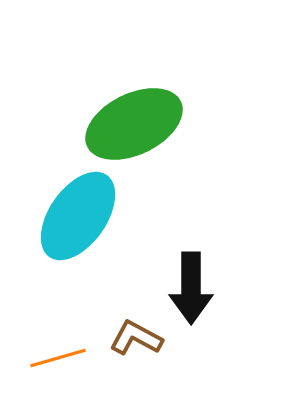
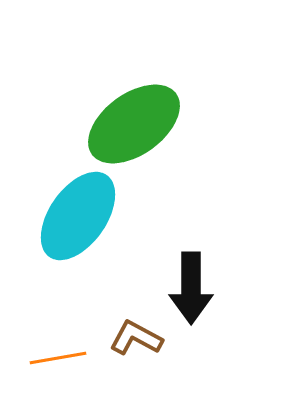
green ellipse: rotated 10 degrees counterclockwise
orange line: rotated 6 degrees clockwise
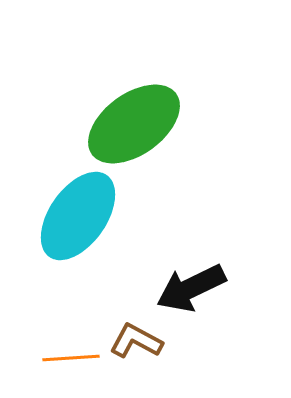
black arrow: rotated 64 degrees clockwise
brown L-shape: moved 3 px down
orange line: moved 13 px right; rotated 6 degrees clockwise
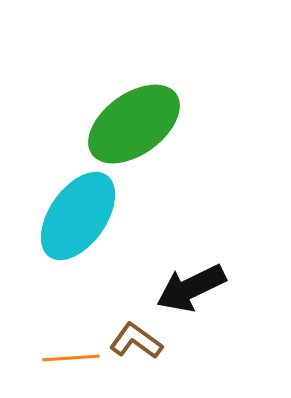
brown L-shape: rotated 8 degrees clockwise
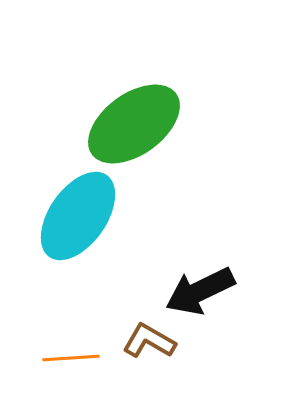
black arrow: moved 9 px right, 3 px down
brown L-shape: moved 13 px right; rotated 6 degrees counterclockwise
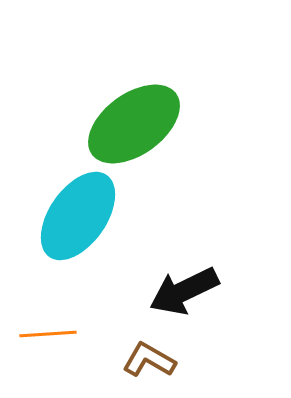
black arrow: moved 16 px left
brown L-shape: moved 19 px down
orange line: moved 23 px left, 24 px up
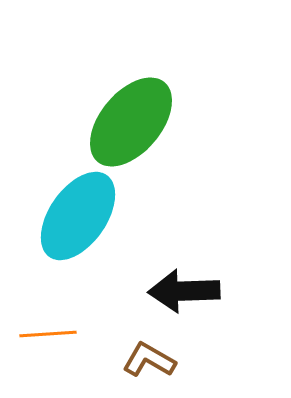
green ellipse: moved 3 px left, 2 px up; rotated 14 degrees counterclockwise
black arrow: rotated 24 degrees clockwise
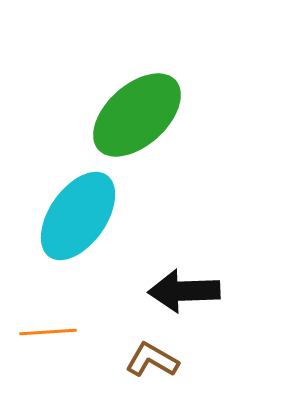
green ellipse: moved 6 px right, 7 px up; rotated 8 degrees clockwise
orange line: moved 2 px up
brown L-shape: moved 3 px right
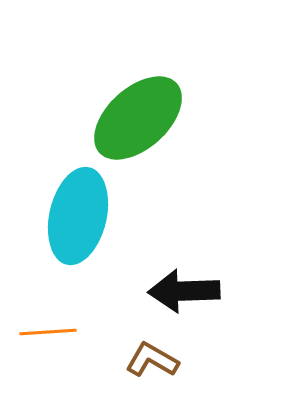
green ellipse: moved 1 px right, 3 px down
cyan ellipse: rotated 22 degrees counterclockwise
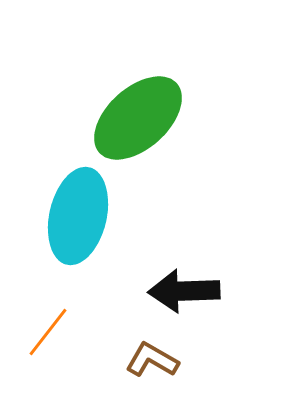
orange line: rotated 48 degrees counterclockwise
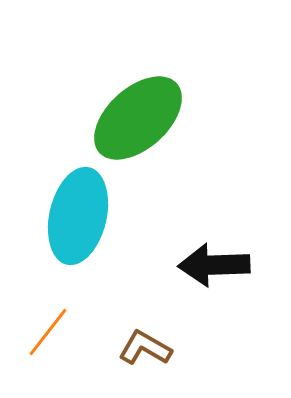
black arrow: moved 30 px right, 26 px up
brown L-shape: moved 7 px left, 12 px up
